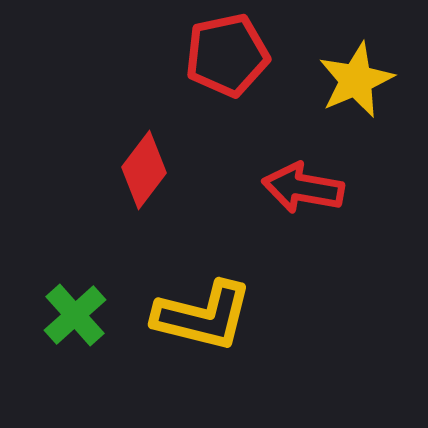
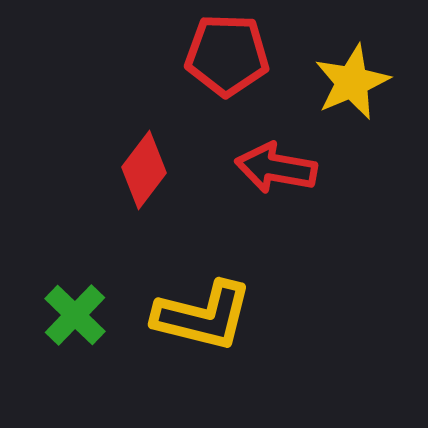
red pentagon: rotated 14 degrees clockwise
yellow star: moved 4 px left, 2 px down
red arrow: moved 27 px left, 20 px up
green cross: rotated 4 degrees counterclockwise
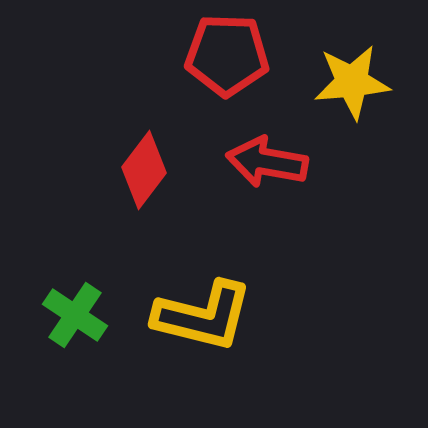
yellow star: rotated 18 degrees clockwise
red arrow: moved 9 px left, 6 px up
green cross: rotated 10 degrees counterclockwise
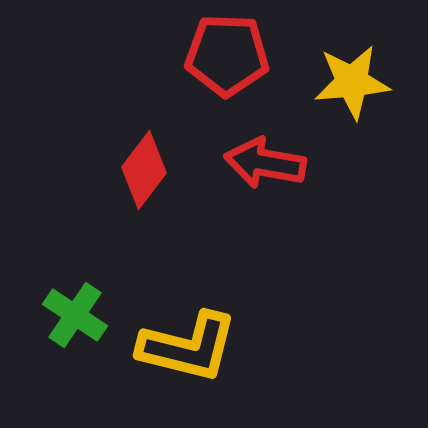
red arrow: moved 2 px left, 1 px down
yellow L-shape: moved 15 px left, 31 px down
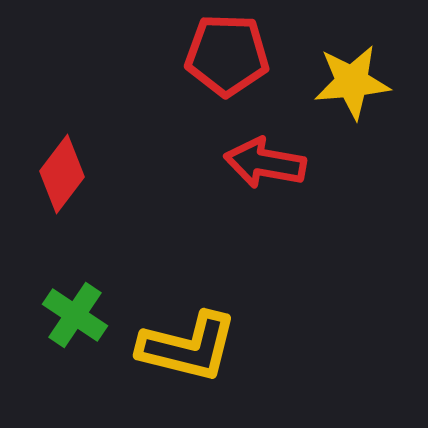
red diamond: moved 82 px left, 4 px down
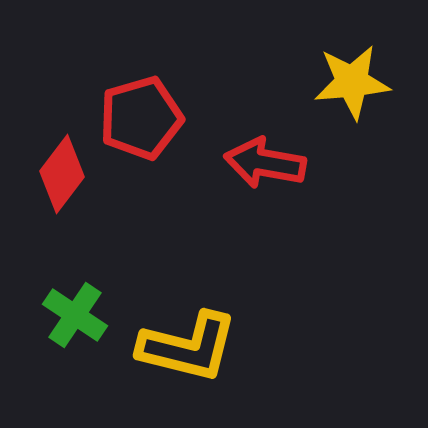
red pentagon: moved 86 px left, 63 px down; rotated 18 degrees counterclockwise
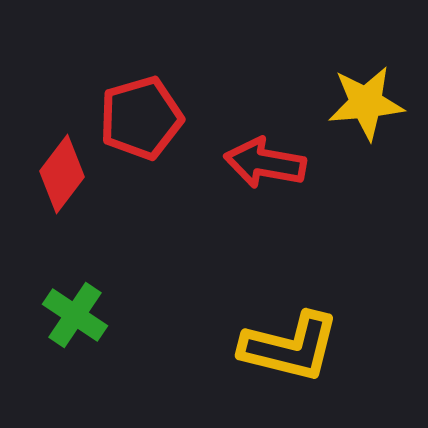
yellow star: moved 14 px right, 21 px down
yellow L-shape: moved 102 px right
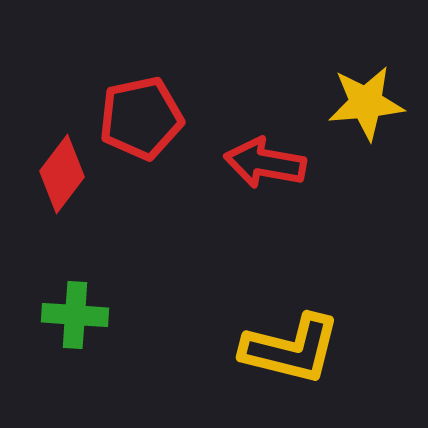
red pentagon: rotated 4 degrees clockwise
green cross: rotated 30 degrees counterclockwise
yellow L-shape: moved 1 px right, 2 px down
